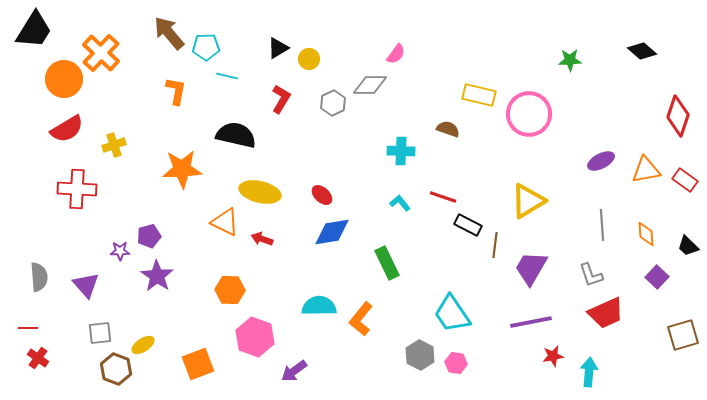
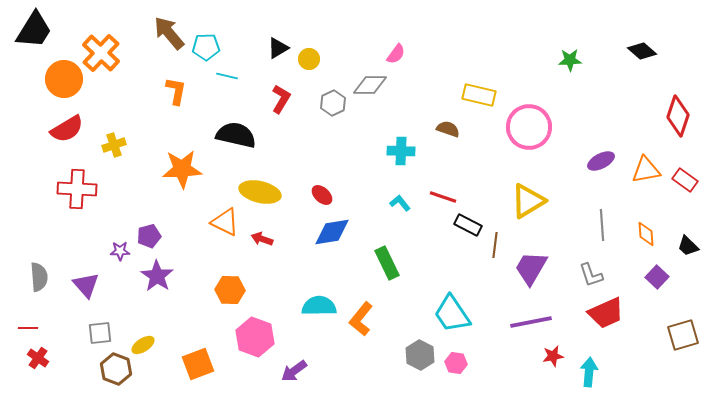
pink circle at (529, 114): moved 13 px down
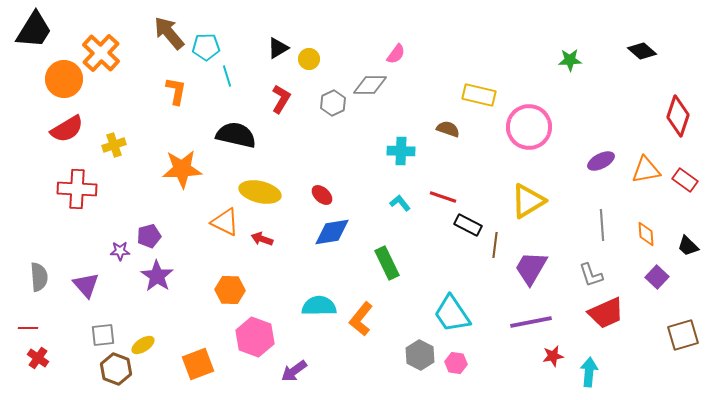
cyan line at (227, 76): rotated 60 degrees clockwise
gray square at (100, 333): moved 3 px right, 2 px down
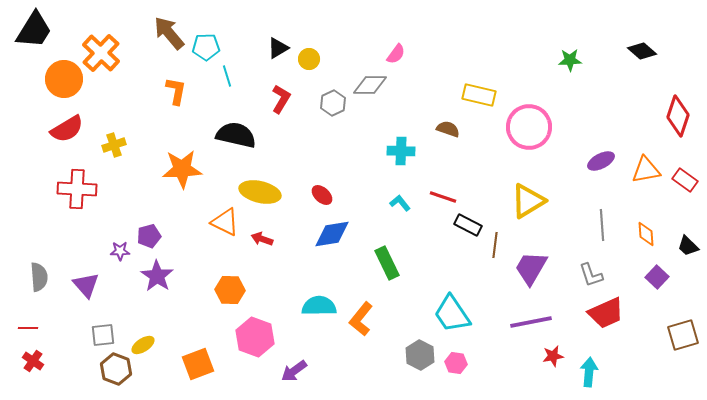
blue diamond at (332, 232): moved 2 px down
red cross at (38, 358): moved 5 px left, 3 px down
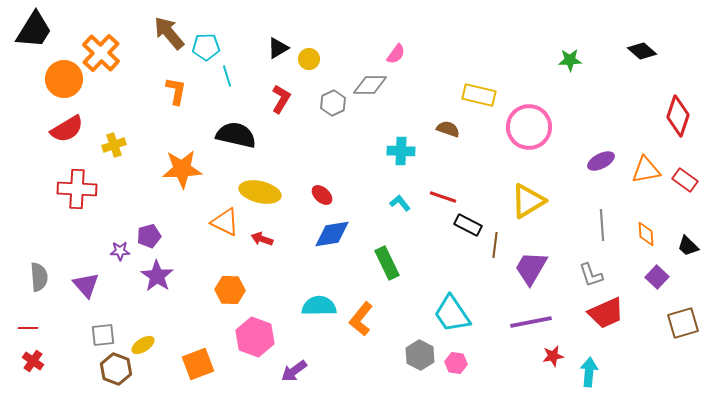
brown square at (683, 335): moved 12 px up
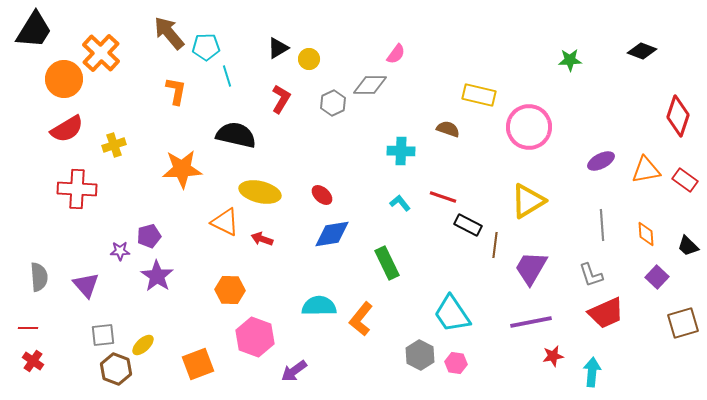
black diamond at (642, 51): rotated 20 degrees counterclockwise
yellow ellipse at (143, 345): rotated 10 degrees counterclockwise
cyan arrow at (589, 372): moved 3 px right
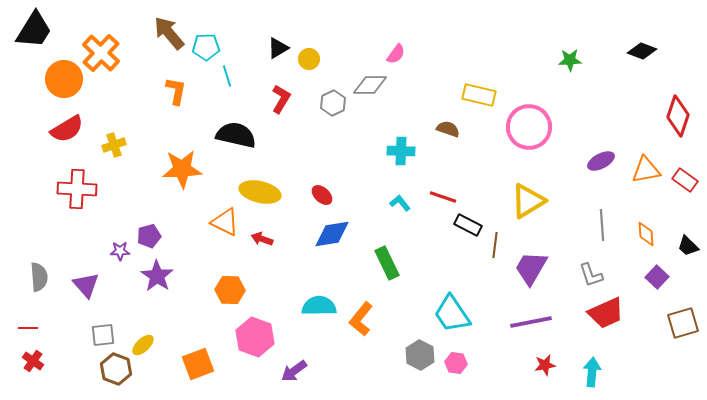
red star at (553, 356): moved 8 px left, 9 px down
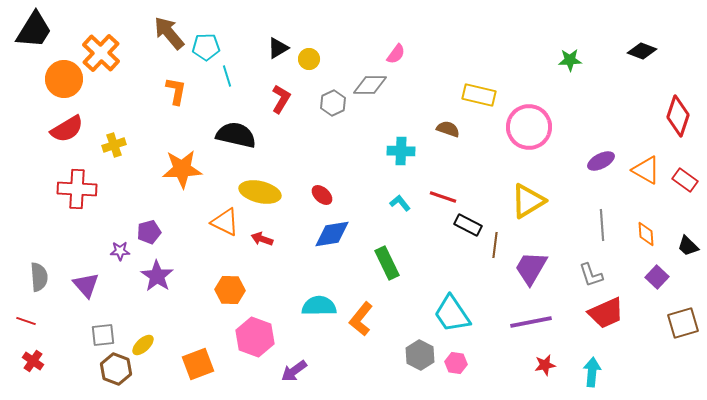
orange triangle at (646, 170): rotated 40 degrees clockwise
purple pentagon at (149, 236): moved 4 px up
red line at (28, 328): moved 2 px left, 7 px up; rotated 18 degrees clockwise
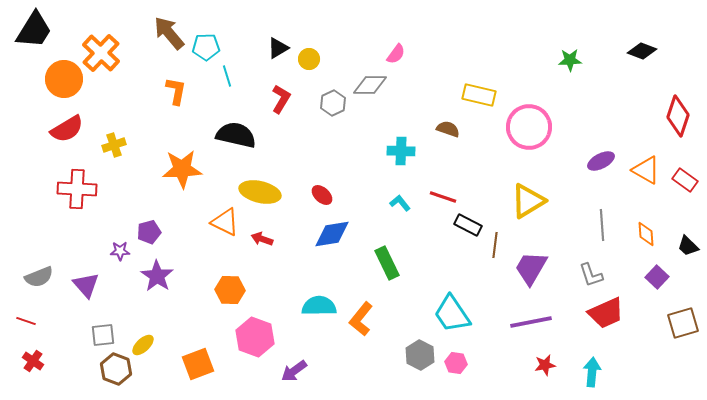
gray semicircle at (39, 277): rotated 72 degrees clockwise
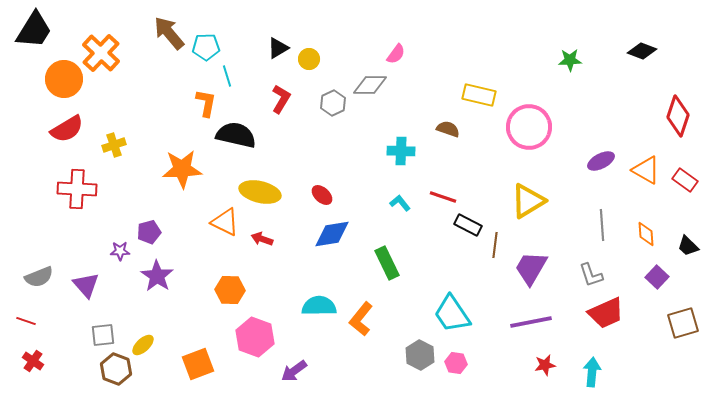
orange L-shape at (176, 91): moved 30 px right, 12 px down
